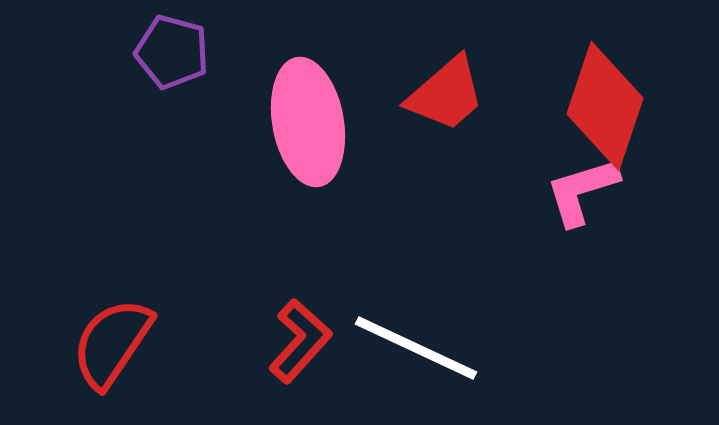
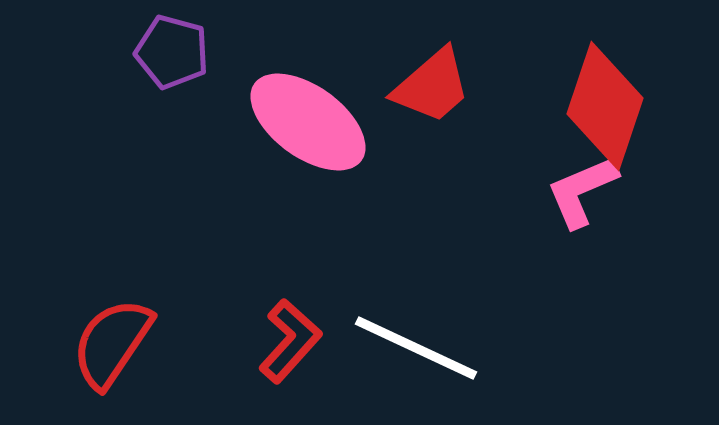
red trapezoid: moved 14 px left, 8 px up
pink ellipse: rotated 44 degrees counterclockwise
pink L-shape: rotated 6 degrees counterclockwise
red L-shape: moved 10 px left
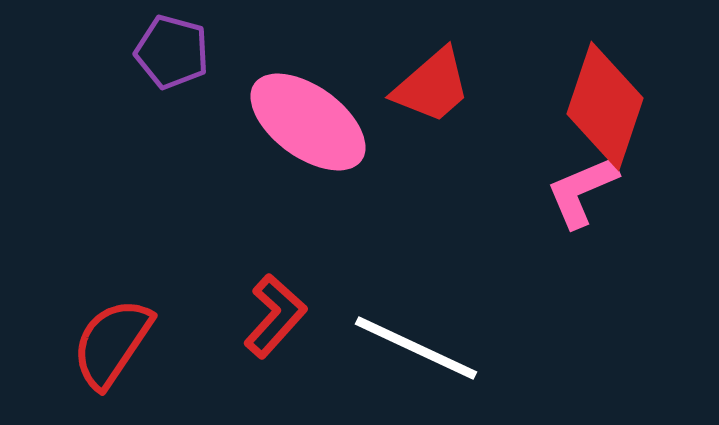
red L-shape: moved 15 px left, 25 px up
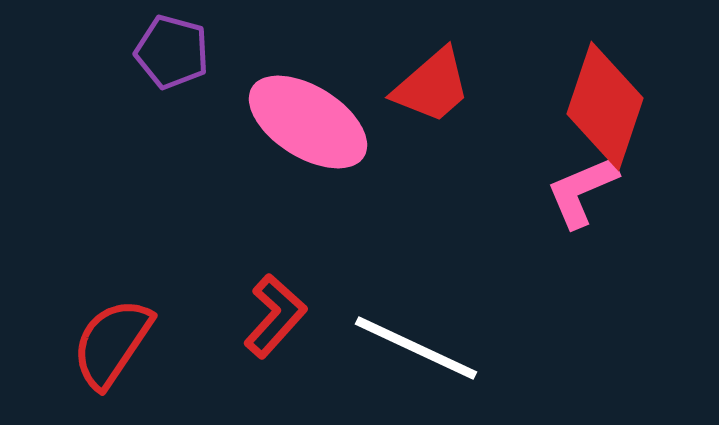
pink ellipse: rotated 4 degrees counterclockwise
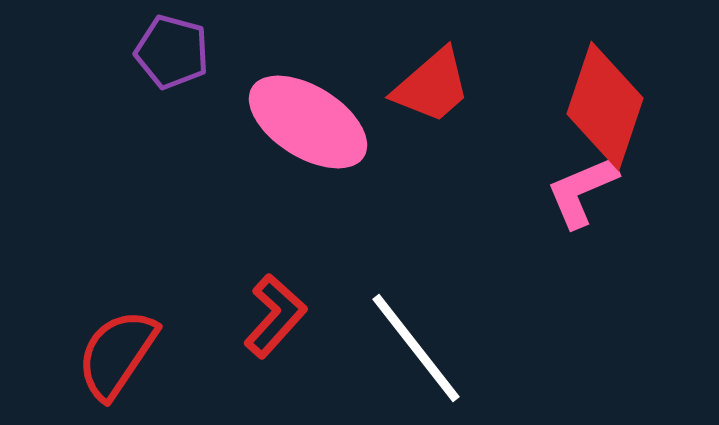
red semicircle: moved 5 px right, 11 px down
white line: rotated 27 degrees clockwise
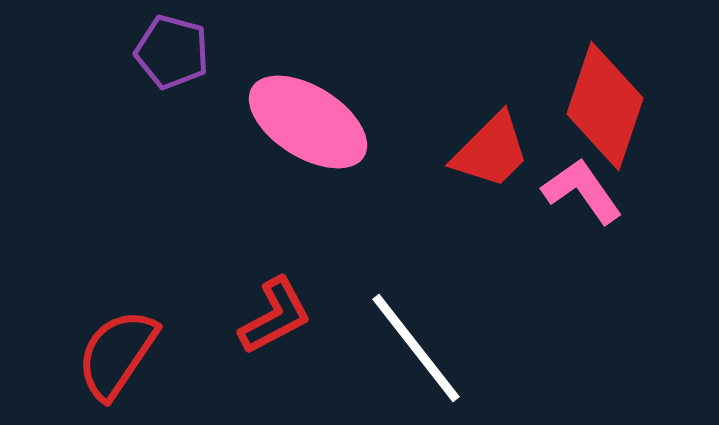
red trapezoid: moved 59 px right, 65 px down; rotated 4 degrees counterclockwise
pink L-shape: rotated 78 degrees clockwise
red L-shape: rotated 20 degrees clockwise
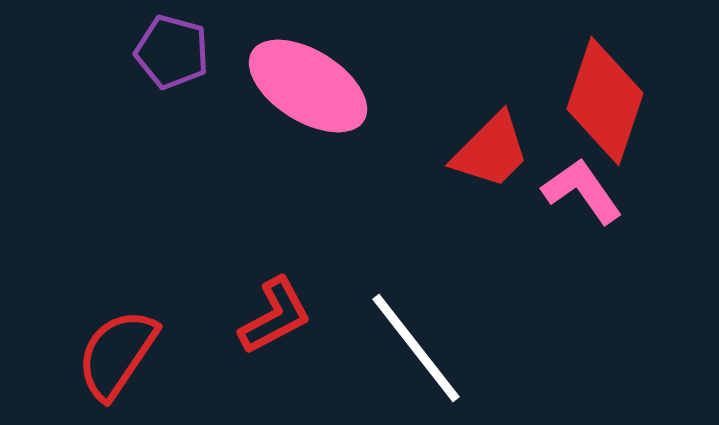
red diamond: moved 5 px up
pink ellipse: moved 36 px up
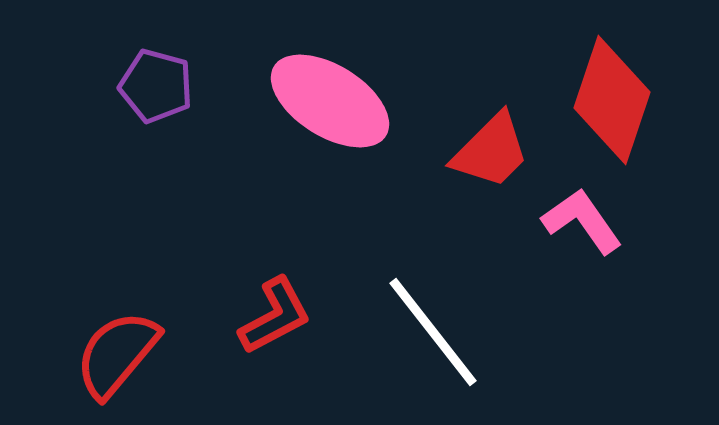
purple pentagon: moved 16 px left, 34 px down
pink ellipse: moved 22 px right, 15 px down
red diamond: moved 7 px right, 1 px up
pink L-shape: moved 30 px down
white line: moved 17 px right, 16 px up
red semicircle: rotated 6 degrees clockwise
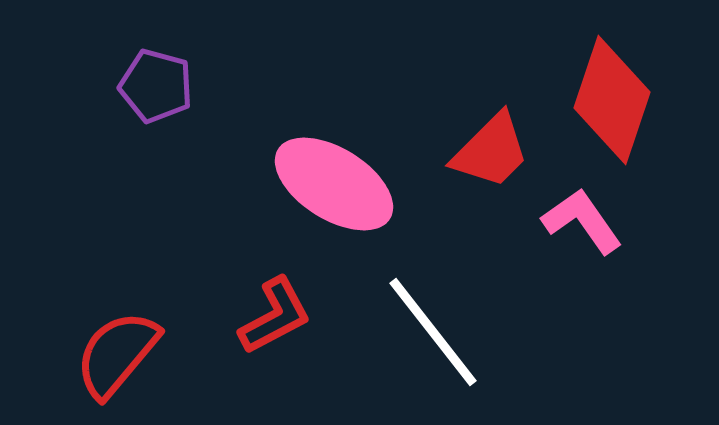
pink ellipse: moved 4 px right, 83 px down
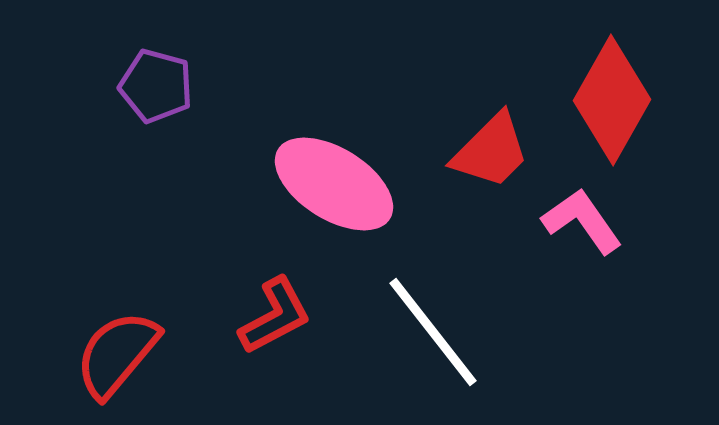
red diamond: rotated 11 degrees clockwise
